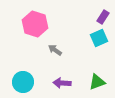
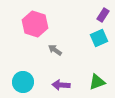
purple rectangle: moved 2 px up
purple arrow: moved 1 px left, 2 px down
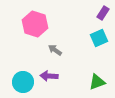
purple rectangle: moved 2 px up
purple arrow: moved 12 px left, 9 px up
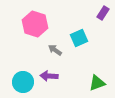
cyan square: moved 20 px left
green triangle: moved 1 px down
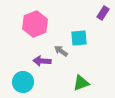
pink hexagon: rotated 20 degrees clockwise
cyan square: rotated 18 degrees clockwise
gray arrow: moved 6 px right, 1 px down
purple arrow: moved 7 px left, 15 px up
green triangle: moved 16 px left
